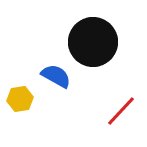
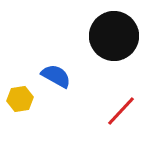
black circle: moved 21 px right, 6 px up
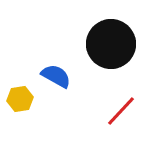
black circle: moved 3 px left, 8 px down
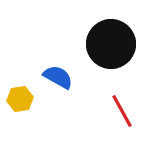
blue semicircle: moved 2 px right, 1 px down
red line: moved 1 px right; rotated 72 degrees counterclockwise
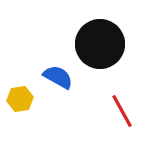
black circle: moved 11 px left
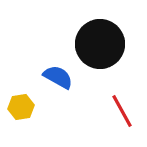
yellow hexagon: moved 1 px right, 8 px down
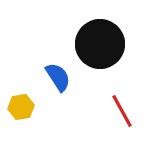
blue semicircle: rotated 28 degrees clockwise
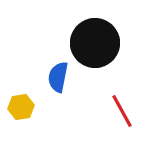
black circle: moved 5 px left, 1 px up
blue semicircle: rotated 136 degrees counterclockwise
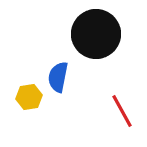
black circle: moved 1 px right, 9 px up
yellow hexagon: moved 8 px right, 10 px up
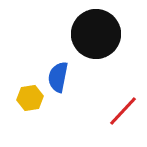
yellow hexagon: moved 1 px right, 1 px down
red line: moved 1 px right; rotated 72 degrees clockwise
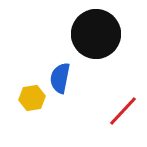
blue semicircle: moved 2 px right, 1 px down
yellow hexagon: moved 2 px right
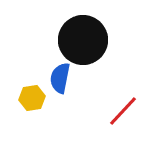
black circle: moved 13 px left, 6 px down
